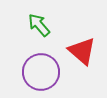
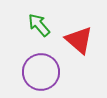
red triangle: moved 3 px left, 11 px up
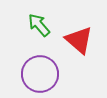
purple circle: moved 1 px left, 2 px down
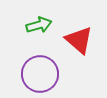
green arrow: rotated 115 degrees clockwise
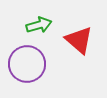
purple circle: moved 13 px left, 10 px up
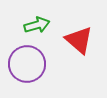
green arrow: moved 2 px left
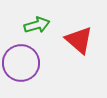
purple circle: moved 6 px left, 1 px up
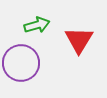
red triangle: rotated 20 degrees clockwise
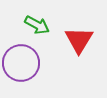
green arrow: rotated 45 degrees clockwise
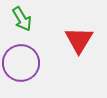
green arrow: moved 15 px left, 6 px up; rotated 30 degrees clockwise
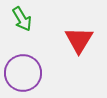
purple circle: moved 2 px right, 10 px down
